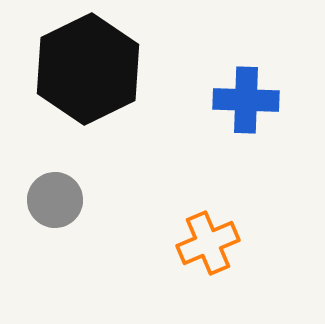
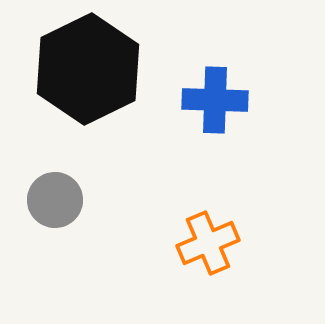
blue cross: moved 31 px left
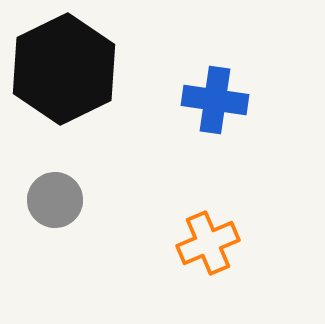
black hexagon: moved 24 px left
blue cross: rotated 6 degrees clockwise
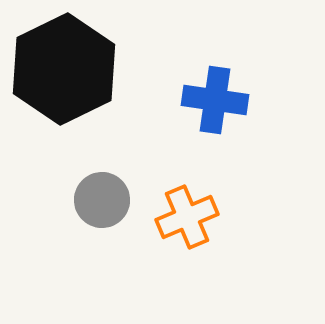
gray circle: moved 47 px right
orange cross: moved 21 px left, 26 px up
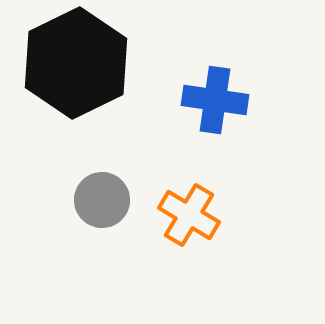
black hexagon: moved 12 px right, 6 px up
orange cross: moved 2 px right, 2 px up; rotated 36 degrees counterclockwise
